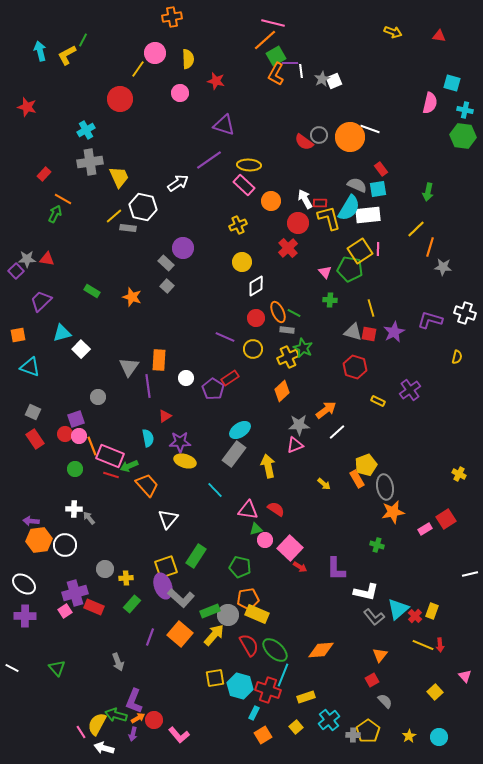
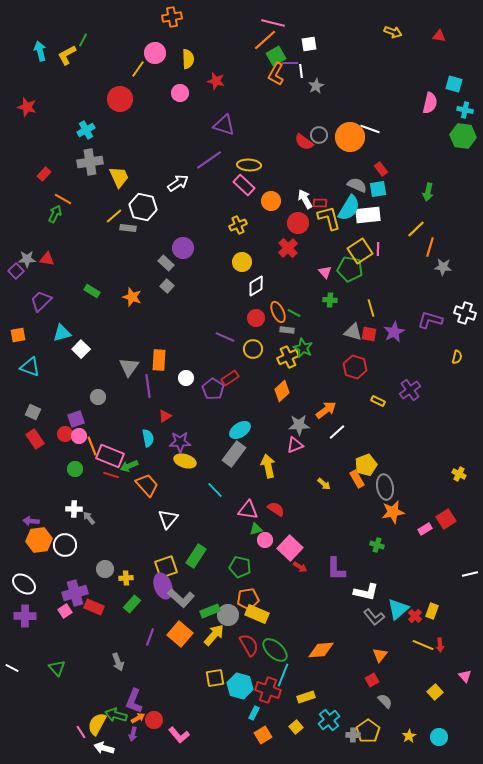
gray star at (322, 79): moved 6 px left, 7 px down
white square at (334, 81): moved 25 px left, 37 px up; rotated 14 degrees clockwise
cyan square at (452, 83): moved 2 px right, 1 px down
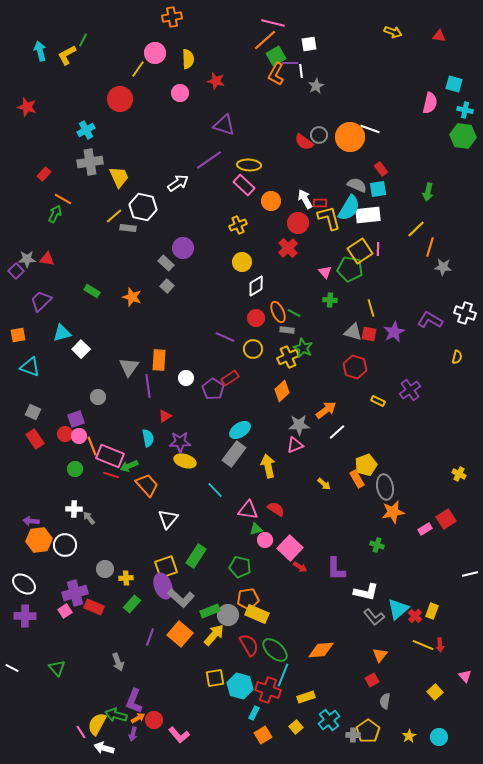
purple L-shape at (430, 320): rotated 15 degrees clockwise
gray semicircle at (385, 701): rotated 126 degrees counterclockwise
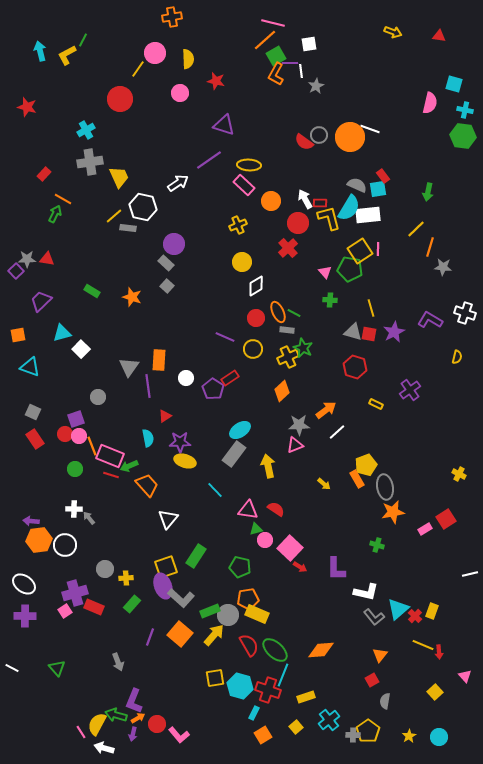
red rectangle at (381, 169): moved 2 px right, 7 px down
purple circle at (183, 248): moved 9 px left, 4 px up
yellow rectangle at (378, 401): moved 2 px left, 3 px down
red arrow at (440, 645): moved 1 px left, 7 px down
red circle at (154, 720): moved 3 px right, 4 px down
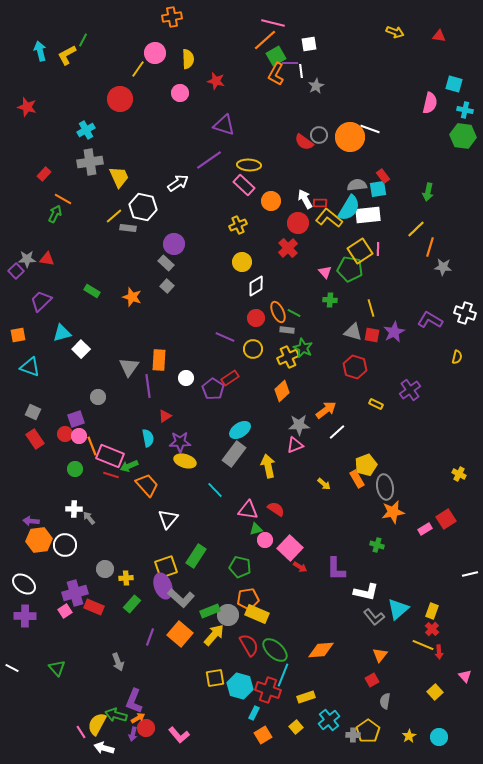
yellow arrow at (393, 32): moved 2 px right
gray semicircle at (357, 185): rotated 30 degrees counterclockwise
yellow L-shape at (329, 218): rotated 36 degrees counterclockwise
red square at (369, 334): moved 3 px right, 1 px down
red cross at (415, 616): moved 17 px right, 13 px down
red circle at (157, 724): moved 11 px left, 4 px down
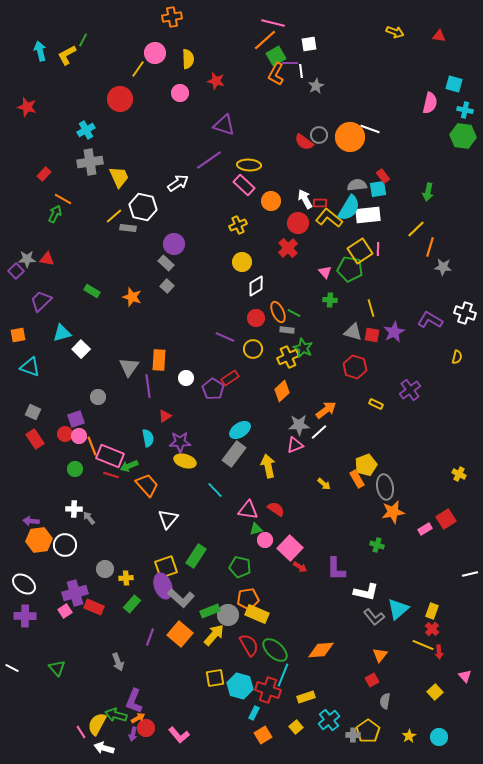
white line at (337, 432): moved 18 px left
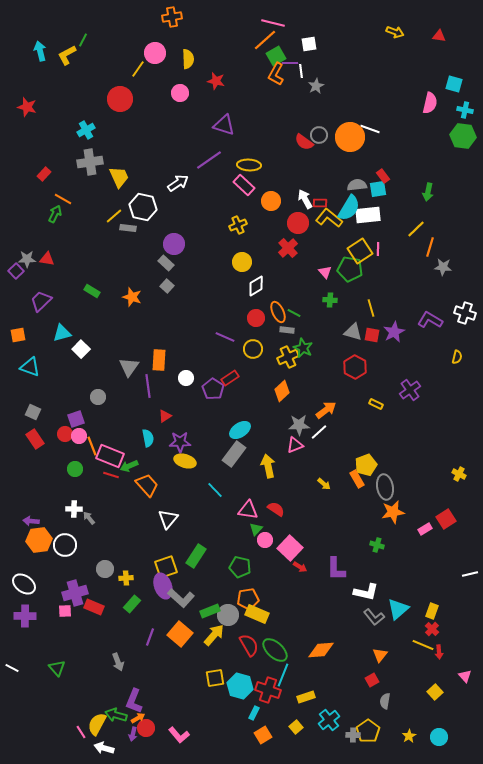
red hexagon at (355, 367): rotated 10 degrees clockwise
green triangle at (256, 529): rotated 32 degrees counterclockwise
pink square at (65, 611): rotated 32 degrees clockwise
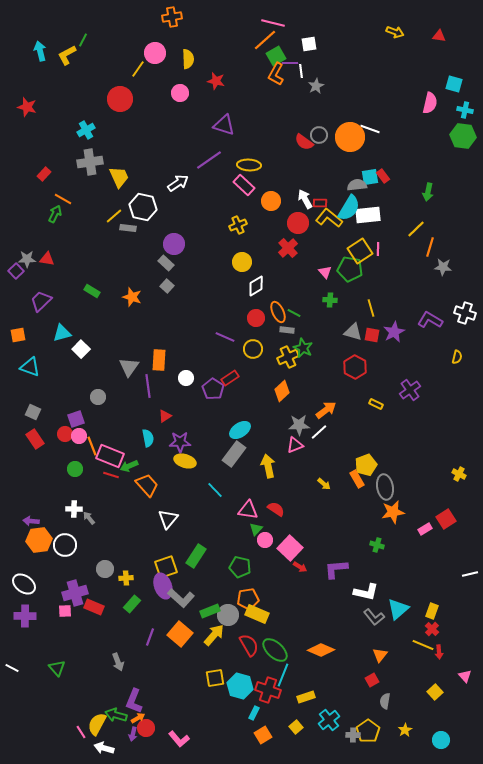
cyan square at (378, 189): moved 8 px left, 12 px up
purple L-shape at (336, 569): rotated 85 degrees clockwise
orange diamond at (321, 650): rotated 28 degrees clockwise
pink L-shape at (179, 735): moved 4 px down
yellow star at (409, 736): moved 4 px left, 6 px up
cyan circle at (439, 737): moved 2 px right, 3 px down
